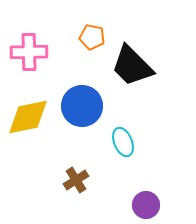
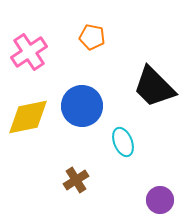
pink cross: rotated 33 degrees counterclockwise
black trapezoid: moved 22 px right, 21 px down
purple circle: moved 14 px right, 5 px up
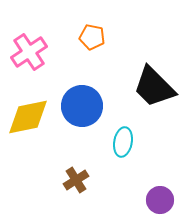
cyan ellipse: rotated 32 degrees clockwise
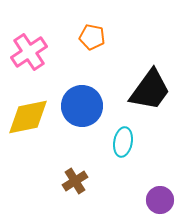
black trapezoid: moved 4 px left, 3 px down; rotated 99 degrees counterclockwise
brown cross: moved 1 px left, 1 px down
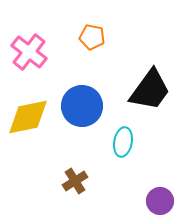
pink cross: rotated 18 degrees counterclockwise
purple circle: moved 1 px down
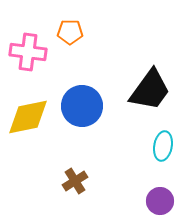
orange pentagon: moved 22 px left, 5 px up; rotated 10 degrees counterclockwise
pink cross: moved 1 px left; rotated 30 degrees counterclockwise
cyan ellipse: moved 40 px right, 4 px down
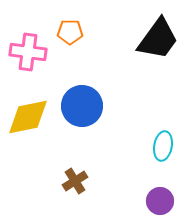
black trapezoid: moved 8 px right, 51 px up
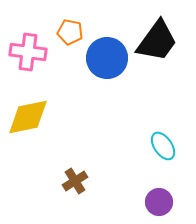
orange pentagon: rotated 10 degrees clockwise
black trapezoid: moved 1 px left, 2 px down
blue circle: moved 25 px right, 48 px up
cyan ellipse: rotated 44 degrees counterclockwise
purple circle: moved 1 px left, 1 px down
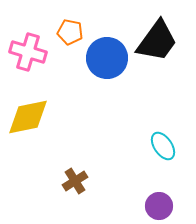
pink cross: rotated 9 degrees clockwise
purple circle: moved 4 px down
